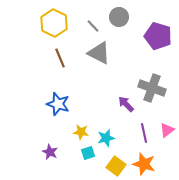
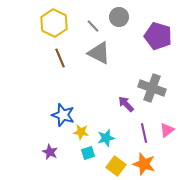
blue star: moved 5 px right, 11 px down
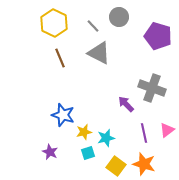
yellow star: moved 3 px right; rotated 21 degrees counterclockwise
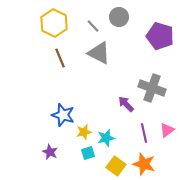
purple pentagon: moved 2 px right
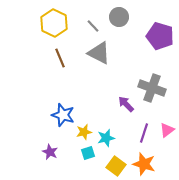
purple line: rotated 30 degrees clockwise
